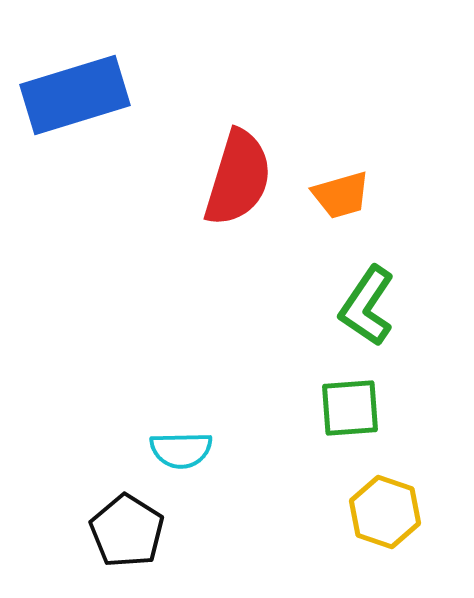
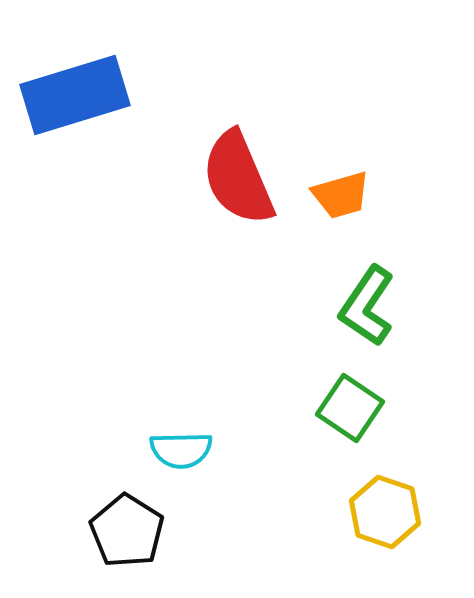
red semicircle: rotated 140 degrees clockwise
green square: rotated 38 degrees clockwise
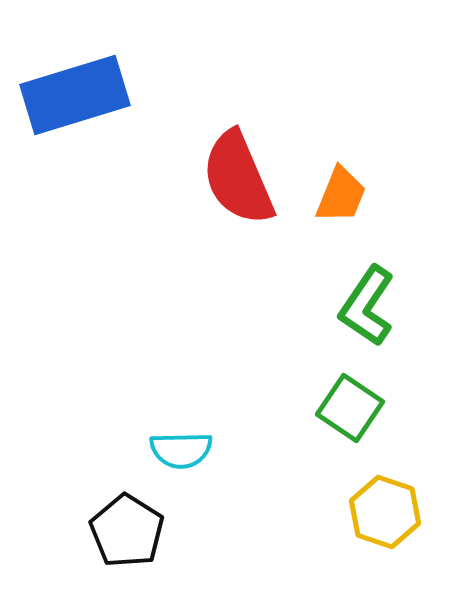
orange trapezoid: rotated 52 degrees counterclockwise
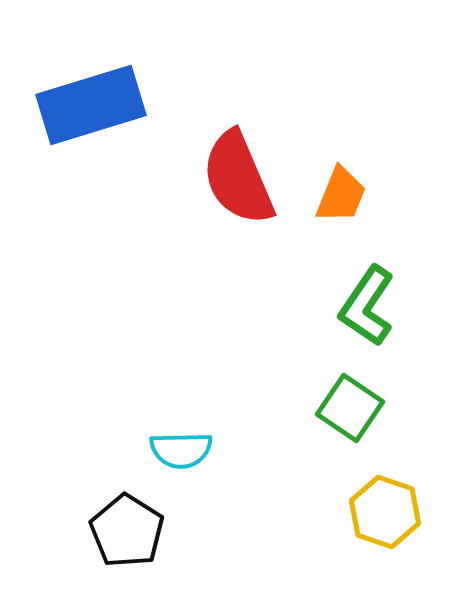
blue rectangle: moved 16 px right, 10 px down
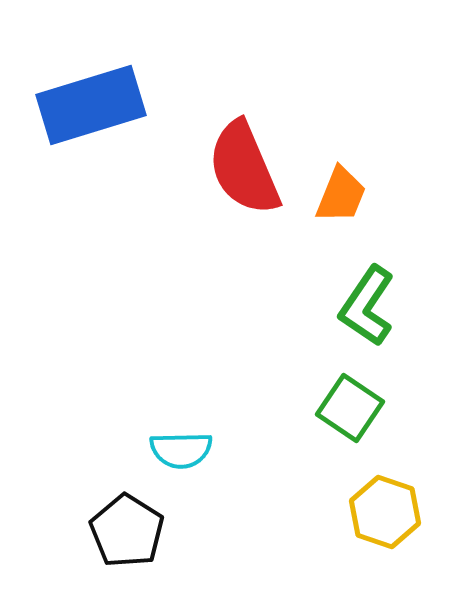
red semicircle: moved 6 px right, 10 px up
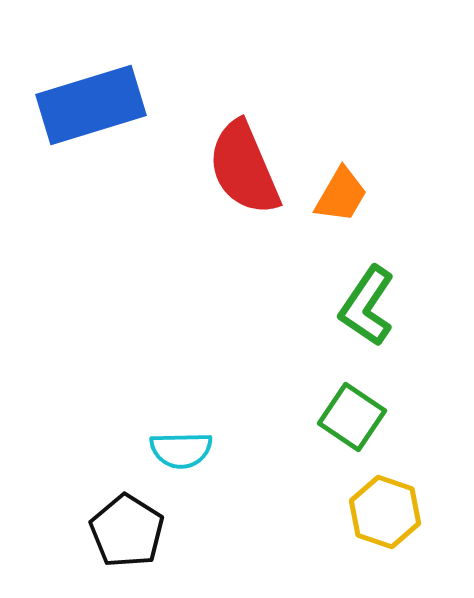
orange trapezoid: rotated 8 degrees clockwise
green square: moved 2 px right, 9 px down
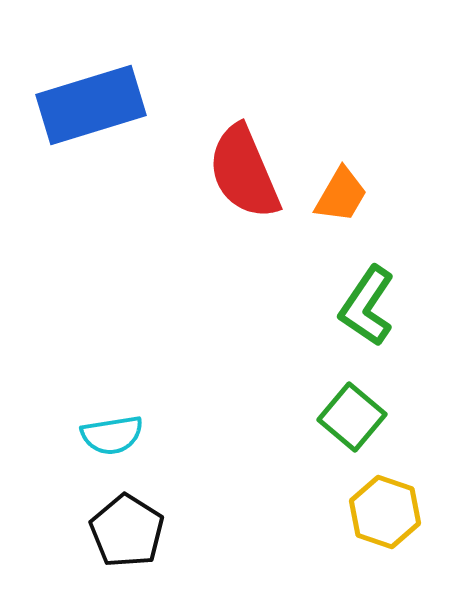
red semicircle: moved 4 px down
green square: rotated 6 degrees clockwise
cyan semicircle: moved 69 px left, 15 px up; rotated 8 degrees counterclockwise
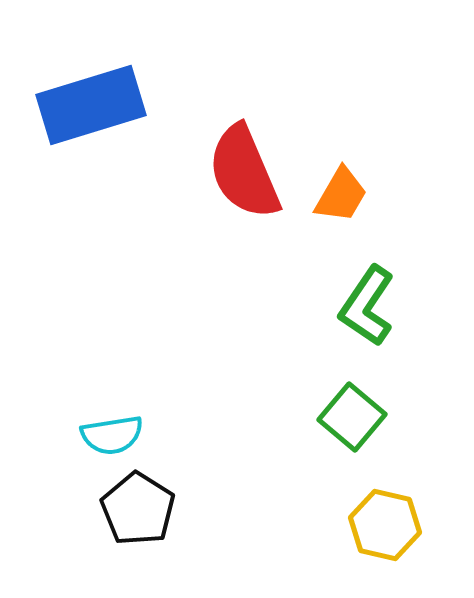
yellow hexagon: moved 13 px down; rotated 6 degrees counterclockwise
black pentagon: moved 11 px right, 22 px up
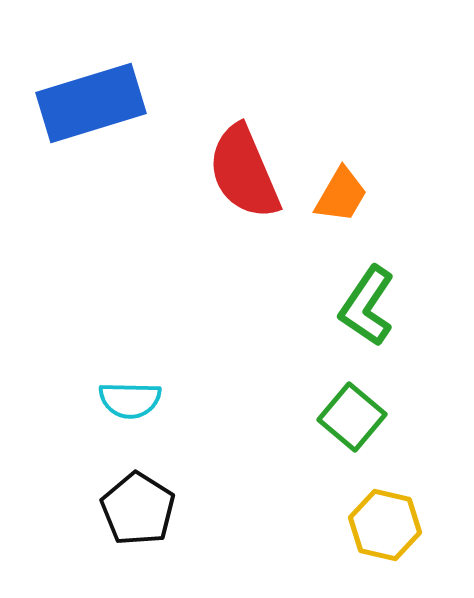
blue rectangle: moved 2 px up
cyan semicircle: moved 18 px right, 35 px up; rotated 10 degrees clockwise
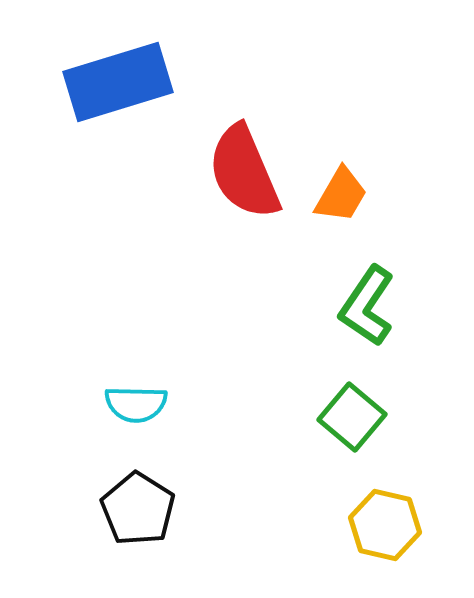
blue rectangle: moved 27 px right, 21 px up
cyan semicircle: moved 6 px right, 4 px down
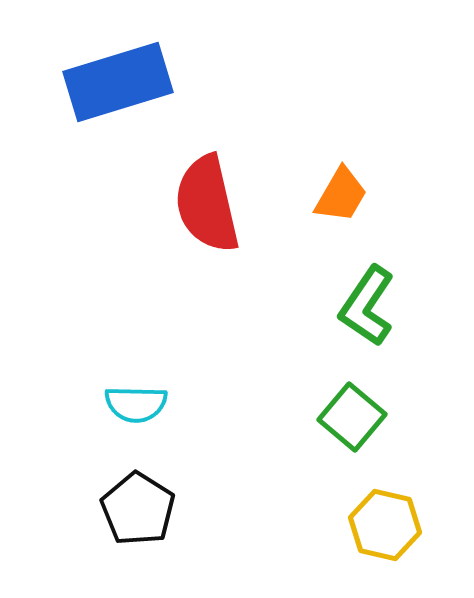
red semicircle: moved 37 px left, 32 px down; rotated 10 degrees clockwise
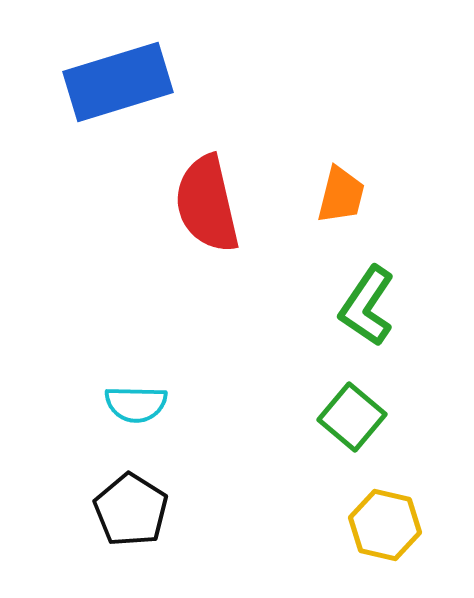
orange trapezoid: rotated 16 degrees counterclockwise
black pentagon: moved 7 px left, 1 px down
